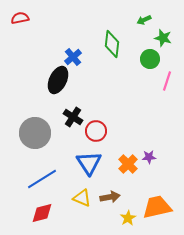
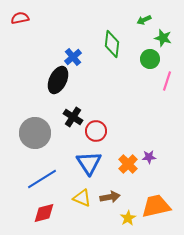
orange trapezoid: moved 1 px left, 1 px up
red diamond: moved 2 px right
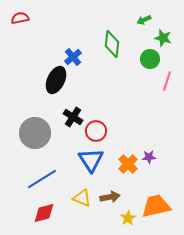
black ellipse: moved 2 px left
blue triangle: moved 2 px right, 3 px up
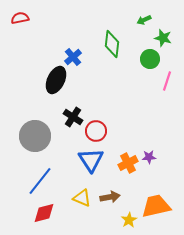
gray circle: moved 3 px down
orange cross: moved 1 px up; rotated 18 degrees clockwise
blue line: moved 2 px left, 2 px down; rotated 20 degrees counterclockwise
yellow star: moved 1 px right, 2 px down
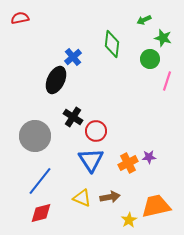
red diamond: moved 3 px left
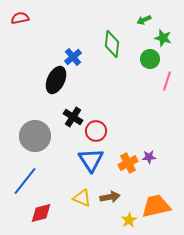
blue line: moved 15 px left
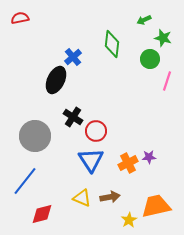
red diamond: moved 1 px right, 1 px down
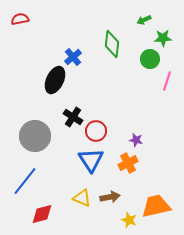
red semicircle: moved 1 px down
green star: rotated 18 degrees counterclockwise
black ellipse: moved 1 px left
purple star: moved 13 px left, 17 px up; rotated 16 degrees clockwise
yellow star: rotated 21 degrees counterclockwise
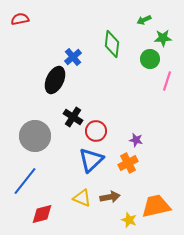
blue triangle: rotated 20 degrees clockwise
